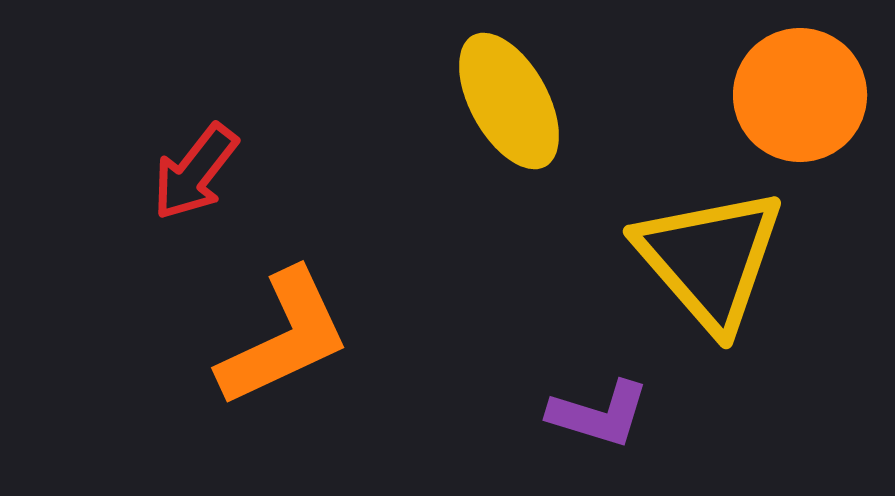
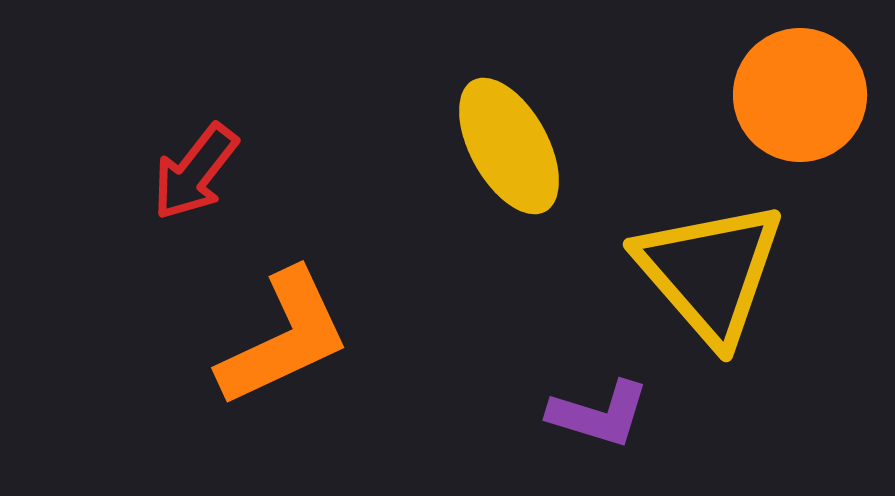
yellow ellipse: moved 45 px down
yellow triangle: moved 13 px down
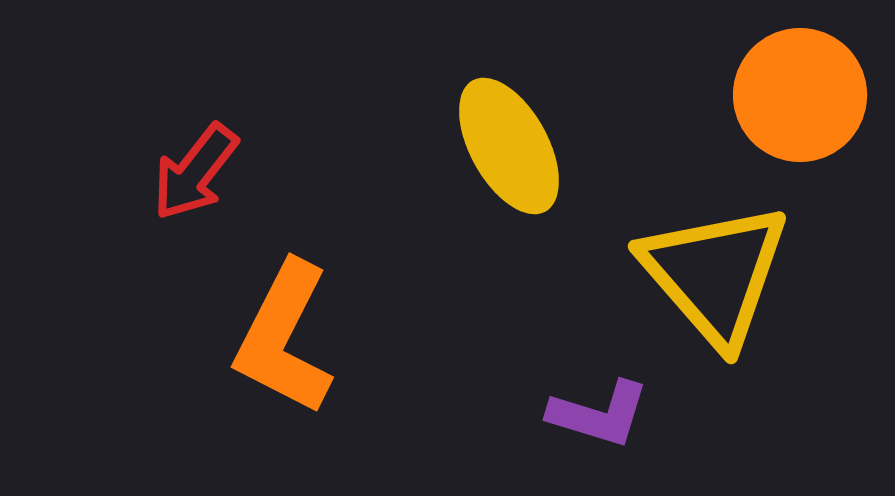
yellow triangle: moved 5 px right, 2 px down
orange L-shape: rotated 142 degrees clockwise
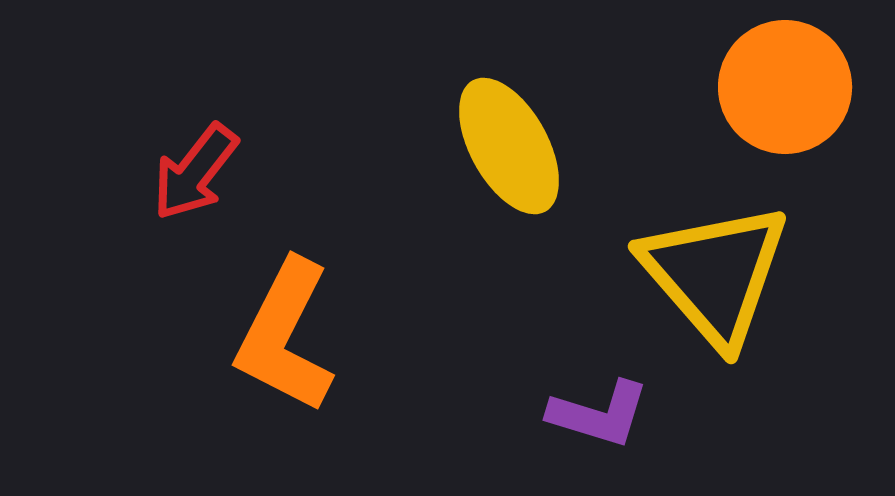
orange circle: moved 15 px left, 8 px up
orange L-shape: moved 1 px right, 2 px up
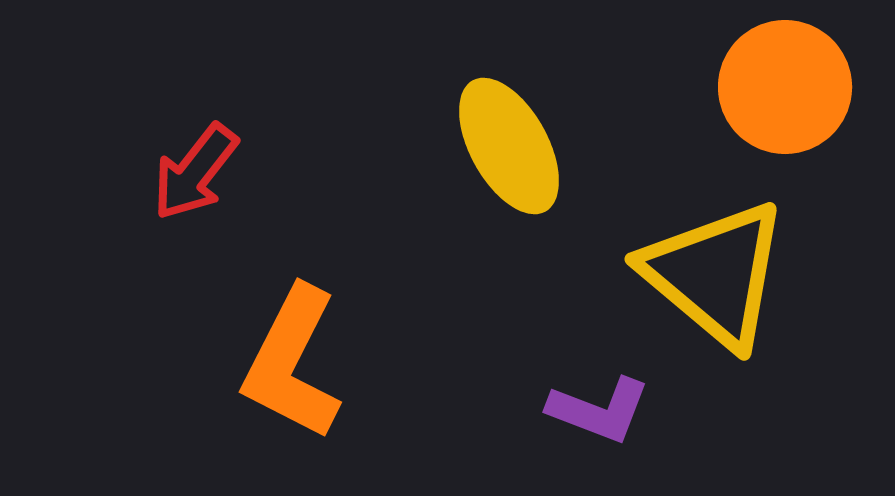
yellow triangle: rotated 9 degrees counterclockwise
orange L-shape: moved 7 px right, 27 px down
purple L-shape: moved 4 px up; rotated 4 degrees clockwise
